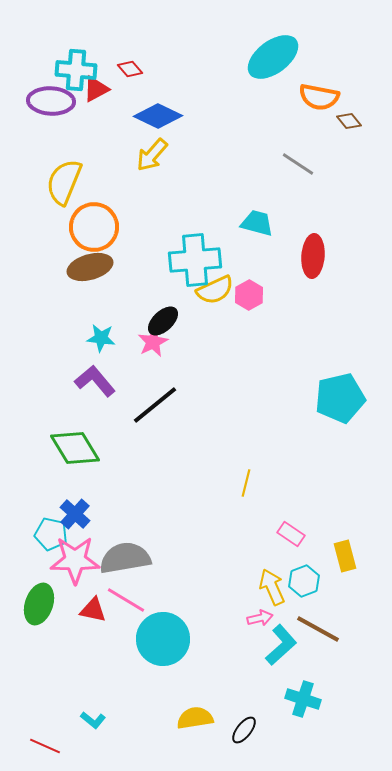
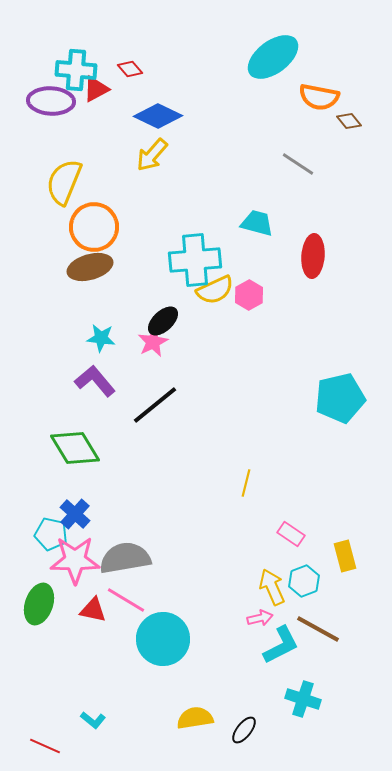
cyan L-shape at (281, 645): rotated 15 degrees clockwise
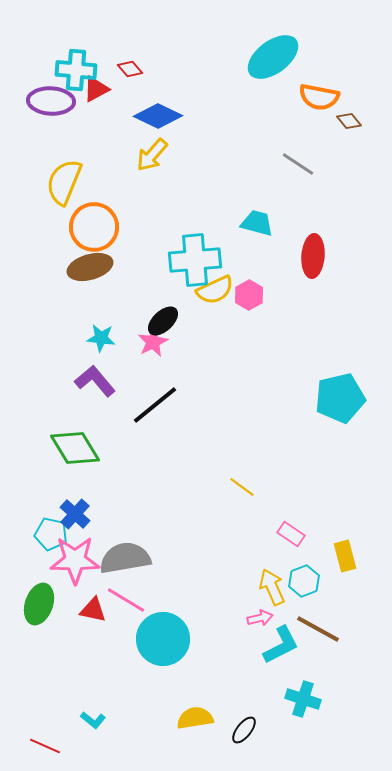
yellow line at (246, 483): moved 4 px left, 4 px down; rotated 68 degrees counterclockwise
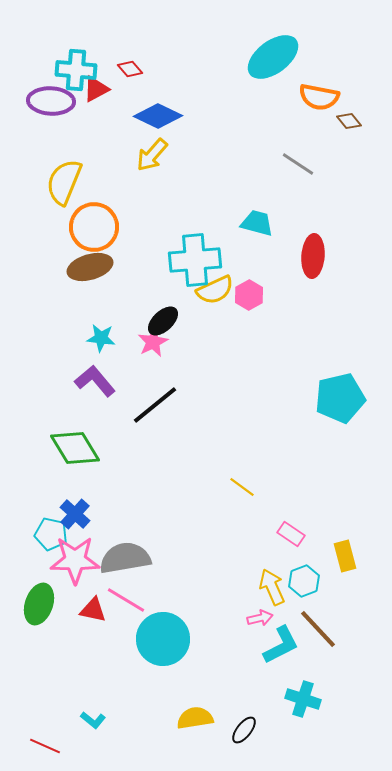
brown line at (318, 629): rotated 18 degrees clockwise
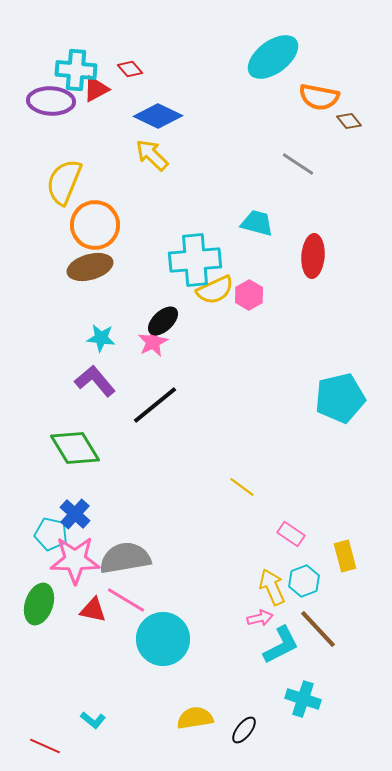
yellow arrow at (152, 155): rotated 93 degrees clockwise
orange circle at (94, 227): moved 1 px right, 2 px up
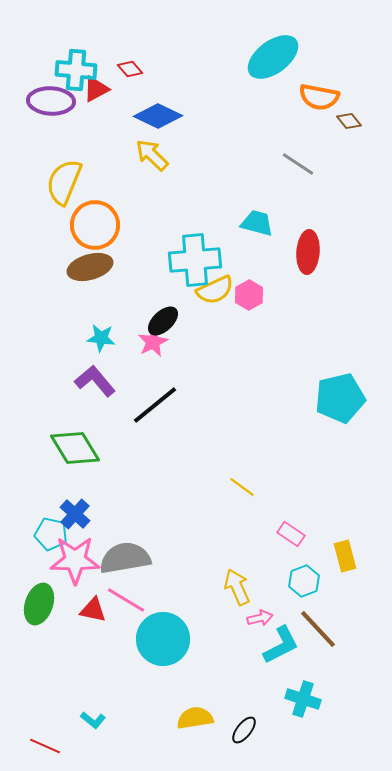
red ellipse at (313, 256): moved 5 px left, 4 px up
yellow arrow at (272, 587): moved 35 px left
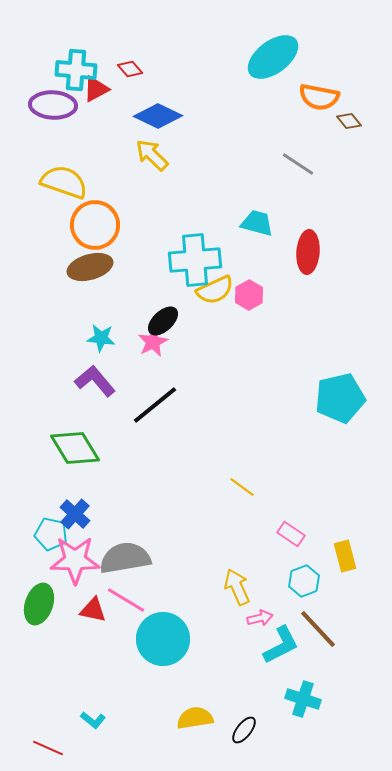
purple ellipse at (51, 101): moved 2 px right, 4 px down
yellow semicircle at (64, 182): rotated 87 degrees clockwise
red line at (45, 746): moved 3 px right, 2 px down
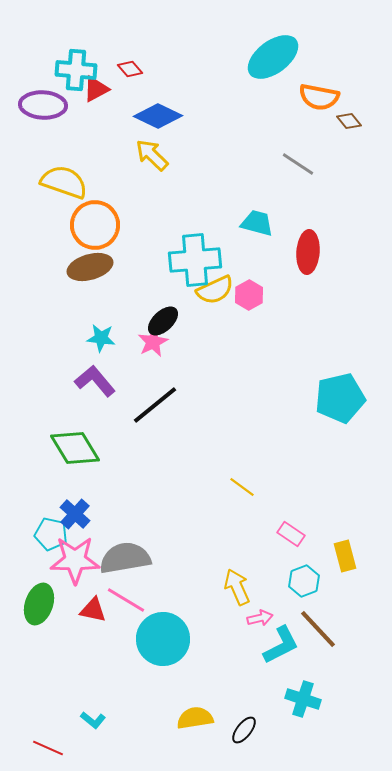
purple ellipse at (53, 105): moved 10 px left
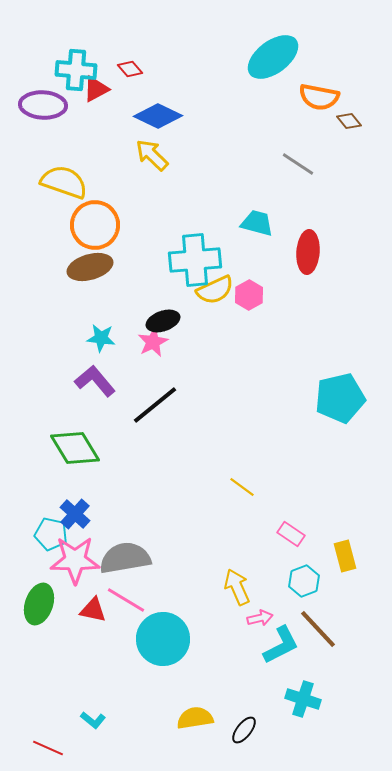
black ellipse at (163, 321): rotated 24 degrees clockwise
